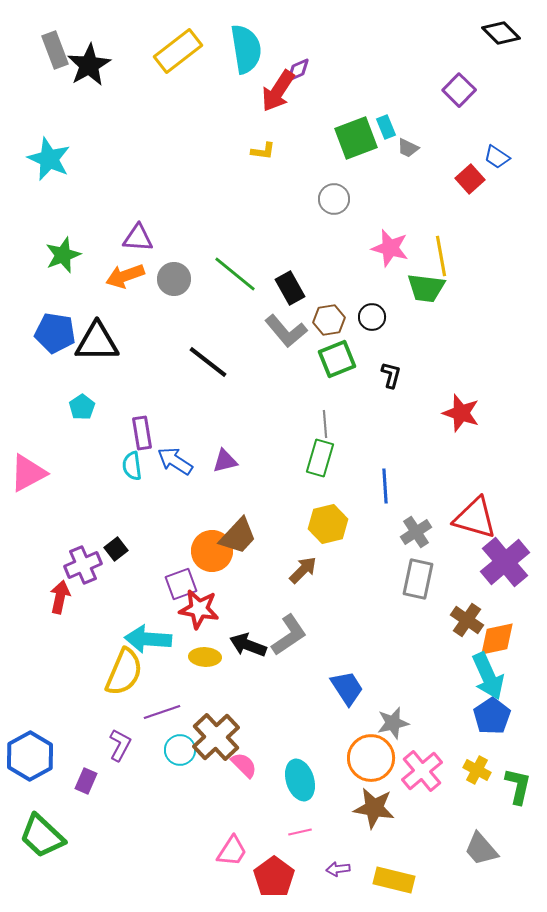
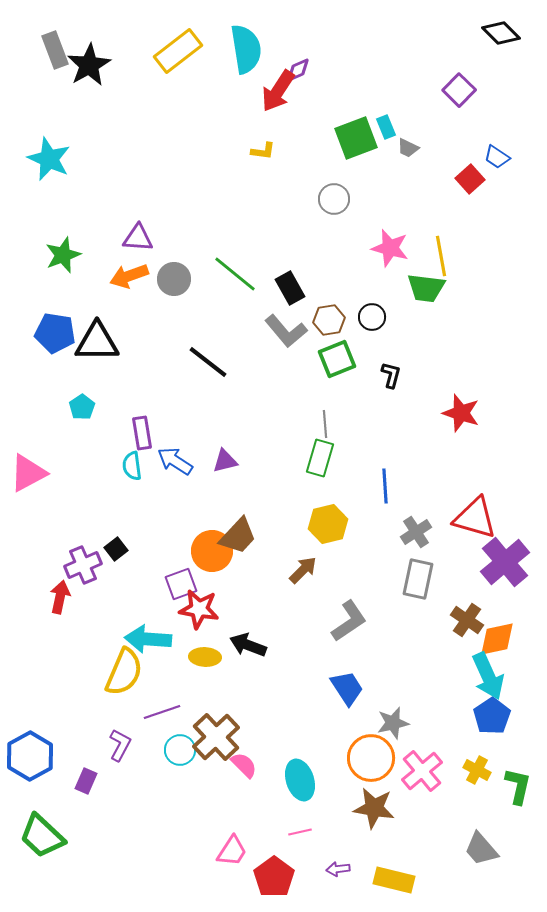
orange arrow at (125, 276): moved 4 px right
gray L-shape at (289, 635): moved 60 px right, 14 px up
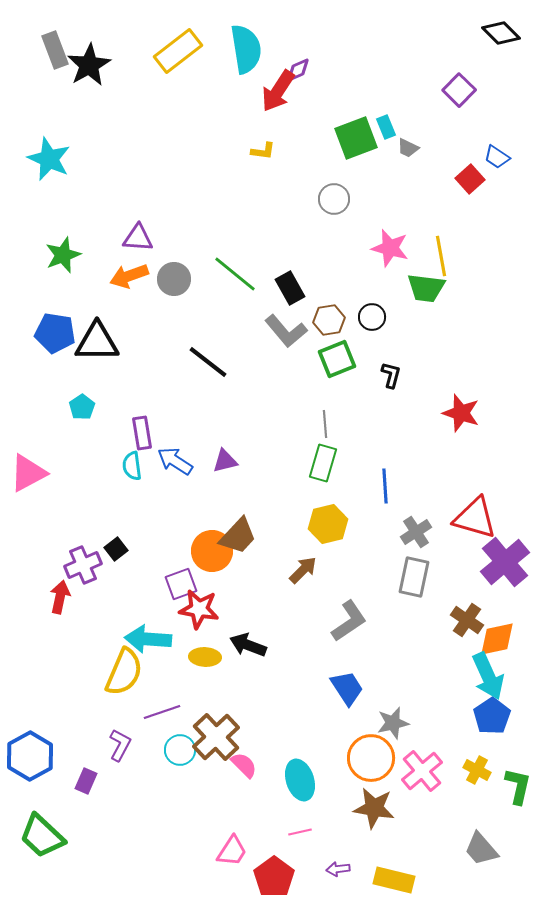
green rectangle at (320, 458): moved 3 px right, 5 px down
gray rectangle at (418, 579): moved 4 px left, 2 px up
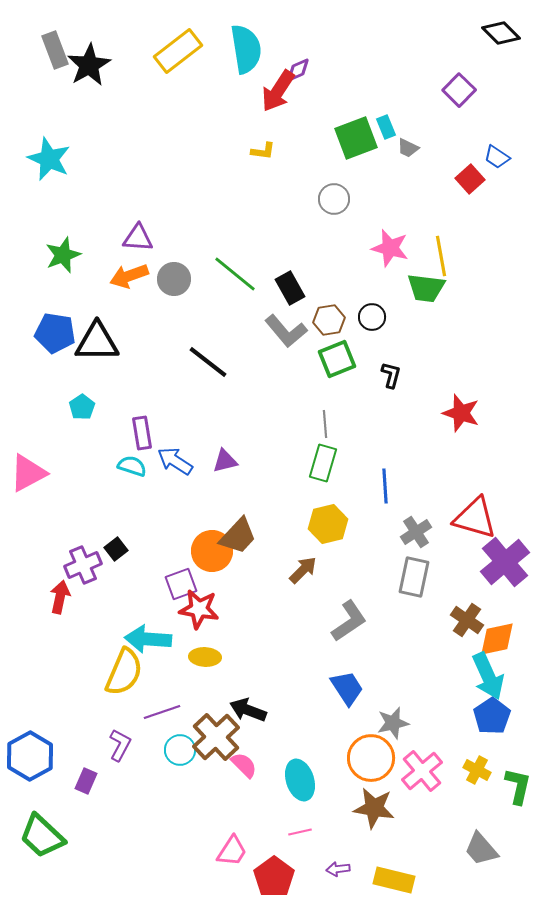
cyan semicircle at (132, 466): rotated 116 degrees clockwise
black arrow at (248, 645): moved 65 px down
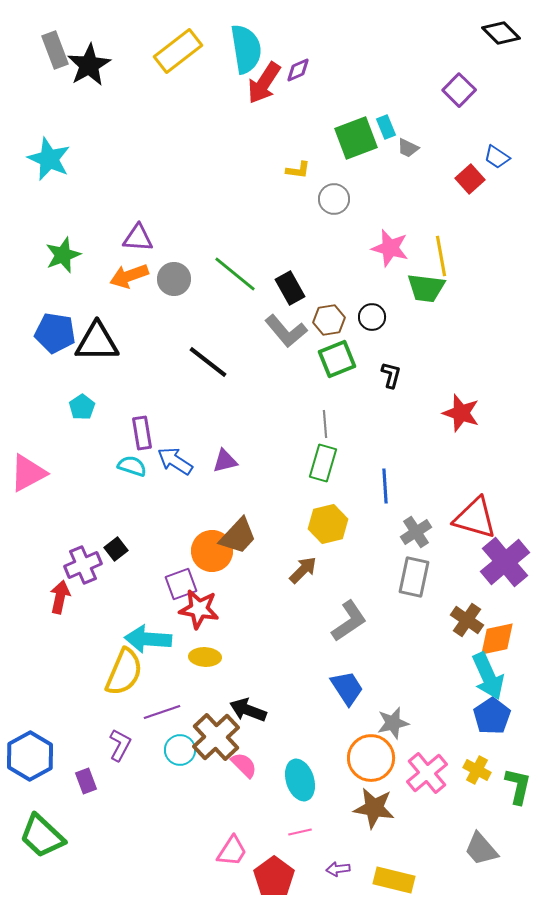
red arrow at (278, 91): moved 14 px left, 8 px up
yellow L-shape at (263, 151): moved 35 px right, 19 px down
pink cross at (422, 771): moved 5 px right, 2 px down
purple rectangle at (86, 781): rotated 45 degrees counterclockwise
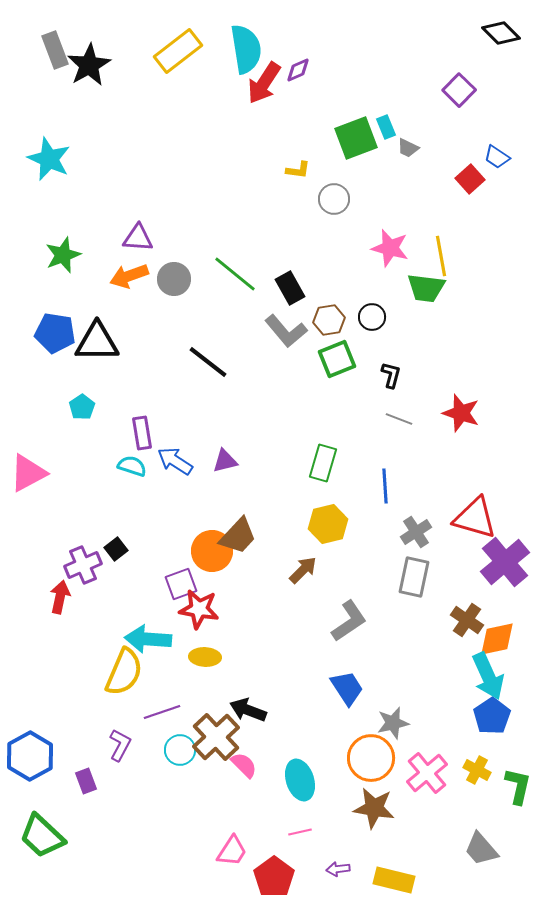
gray line at (325, 424): moved 74 px right, 5 px up; rotated 64 degrees counterclockwise
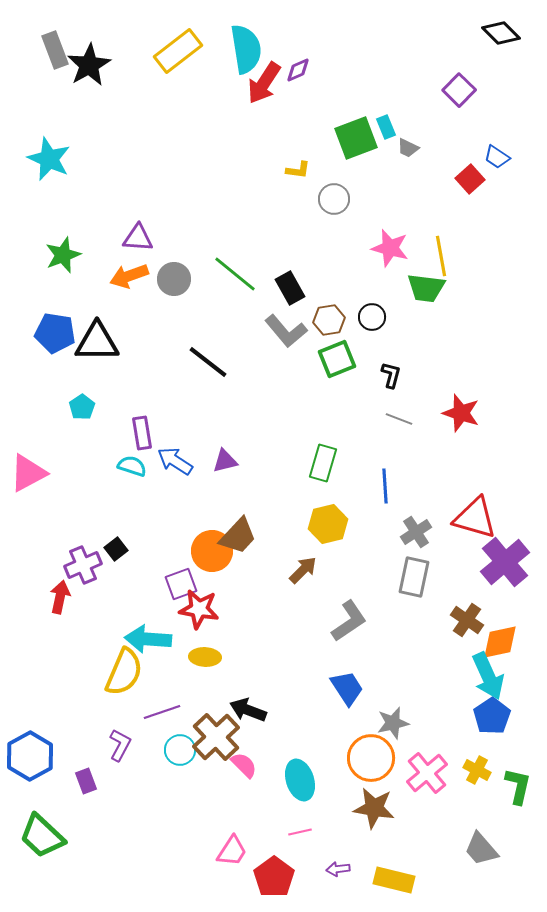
orange diamond at (497, 639): moved 3 px right, 3 px down
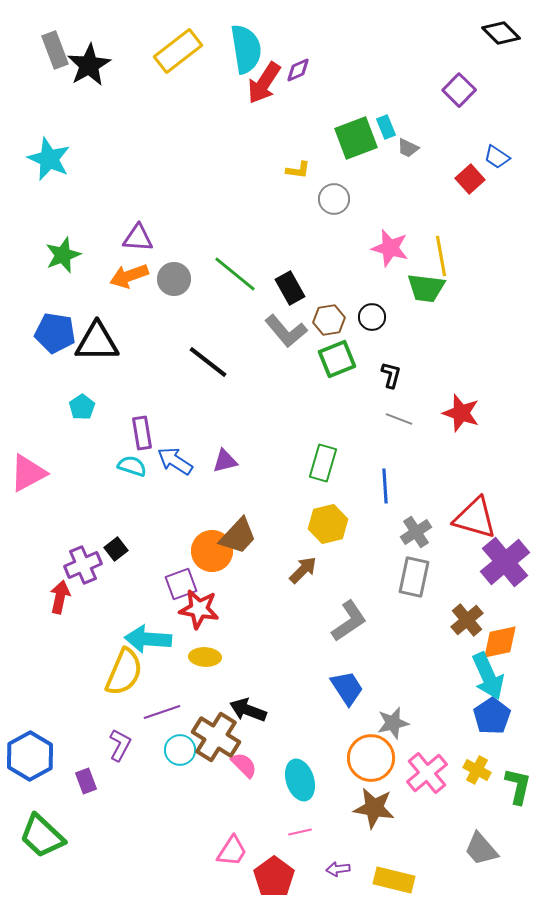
brown cross at (467, 620): rotated 16 degrees clockwise
brown cross at (216, 737): rotated 15 degrees counterclockwise
